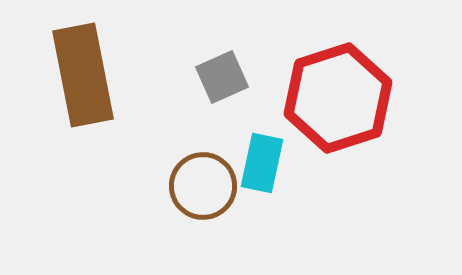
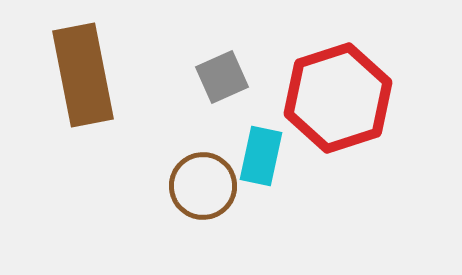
cyan rectangle: moved 1 px left, 7 px up
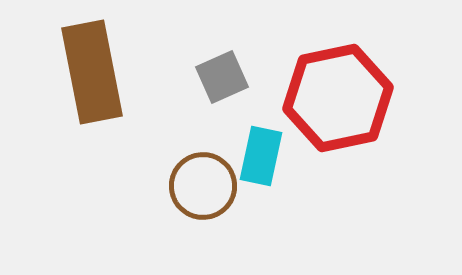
brown rectangle: moved 9 px right, 3 px up
red hexagon: rotated 6 degrees clockwise
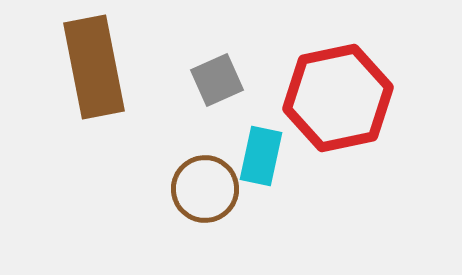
brown rectangle: moved 2 px right, 5 px up
gray square: moved 5 px left, 3 px down
brown circle: moved 2 px right, 3 px down
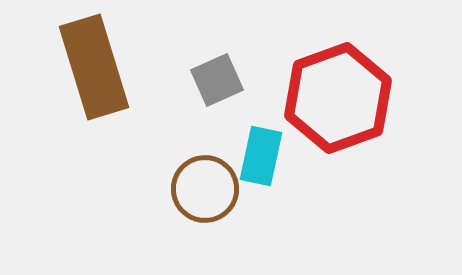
brown rectangle: rotated 6 degrees counterclockwise
red hexagon: rotated 8 degrees counterclockwise
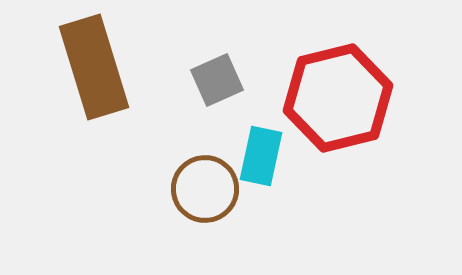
red hexagon: rotated 6 degrees clockwise
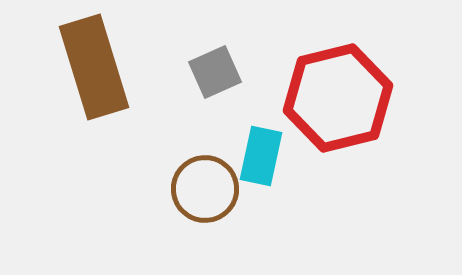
gray square: moved 2 px left, 8 px up
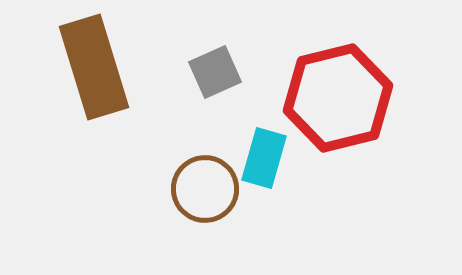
cyan rectangle: moved 3 px right, 2 px down; rotated 4 degrees clockwise
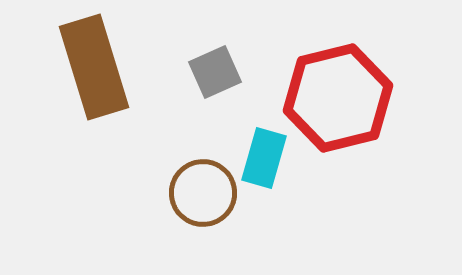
brown circle: moved 2 px left, 4 px down
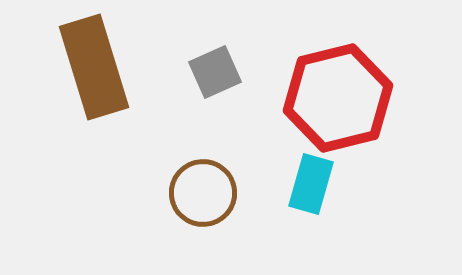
cyan rectangle: moved 47 px right, 26 px down
